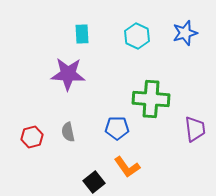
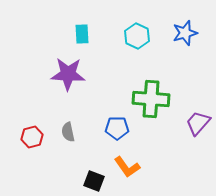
purple trapezoid: moved 3 px right, 6 px up; rotated 132 degrees counterclockwise
black square: moved 1 px up; rotated 30 degrees counterclockwise
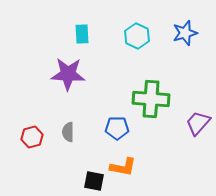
gray semicircle: rotated 12 degrees clockwise
orange L-shape: moved 4 px left; rotated 44 degrees counterclockwise
black square: rotated 10 degrees counterclockwise
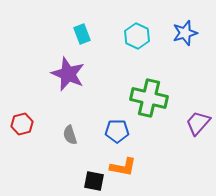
cyan rectangle: rotated 18 degrees counterclockwise
purple star: rotated 20 degrees clockwise
green cross: moved 2 px left, 1 px up; rotated 9 degrees clockwise
blue pentagon: moved 3 px down
gray semicircle: moved 2 px right, 3 px down; rotated 18 degrees counterclockwise
red hexagon: moved 10 px left, 13 px up
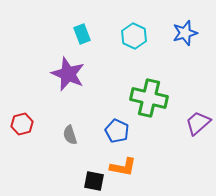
cyan hexagon: moved 3 px left
purple trapezoid: rotated 8 degrees clockwise
blue pentagon: rotated 25 degrees clockwise
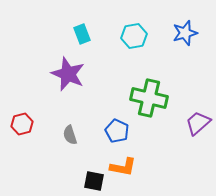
cyan hexagon: rotated 25 degrees clockwise
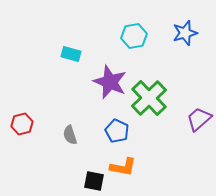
cyan rectangle: moved 11 px left, 20 px down; rotated 54 degrees counterclockwise
purple star: moved 42 px right, 8 px down
green cross: rotated 33 degrees clockwise
purple trapezoid: moved 1 px right, 4 px up
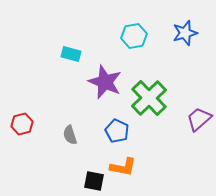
purple star: moved 5 px left
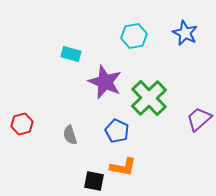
blue star: rotated 30 degrees counterclockwise
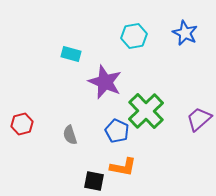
green cross: moved 3 px left, 13 px down
